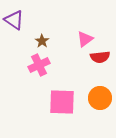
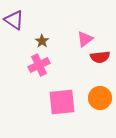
pink square: rotated 8 degrees counterclockwise
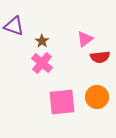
purple triangle: moved 6 px down; rotated 15 degrees counterclockwise
pink cross: moved 3 px right, 2 px up; rotated 25 degrees counterclockwise
orange circle: moved 3 px left, 1 px up
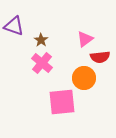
brown star: moved 1 px left, 1 px up
orange circle: moved 13 px left, 19 px up
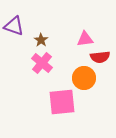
pink triangle: rotated 30 degrees clockwise
